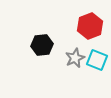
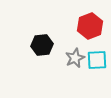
cyan square: rotated 25 degrees counterclockwise
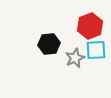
black hexagon: moved 7 px right, 1 px up
cyan square: moved 1 px left, 10 px up
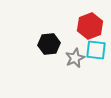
cyan square: rotated 10 degrees clockwise
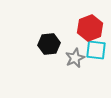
red hexagon: moved 2 px down
